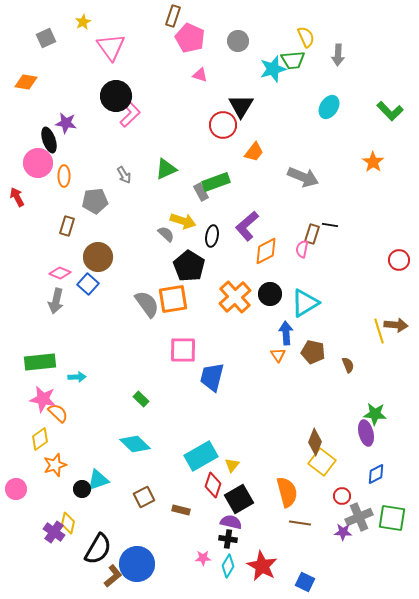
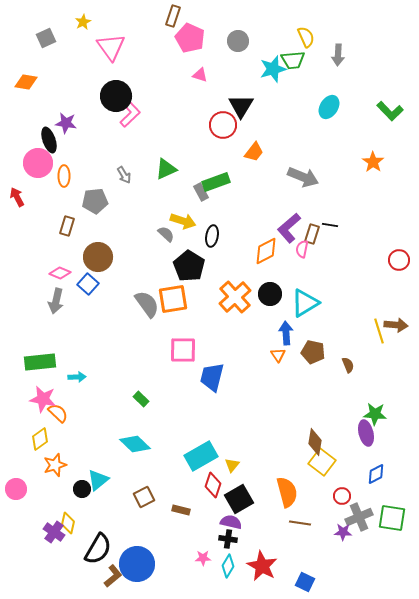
purple L-shape at (247, 226): moved 42 px right, 2 px down
brown diamond at (315, 442): rotated 12 degrees counterclockwise
cyan triangle at (98, 480): rotated 20 degrees counterclockwise
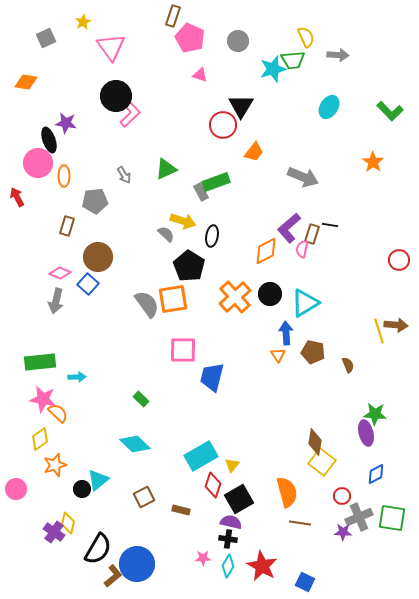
gray arrow at (338, 55): rotated 90 degrees counterclockwise
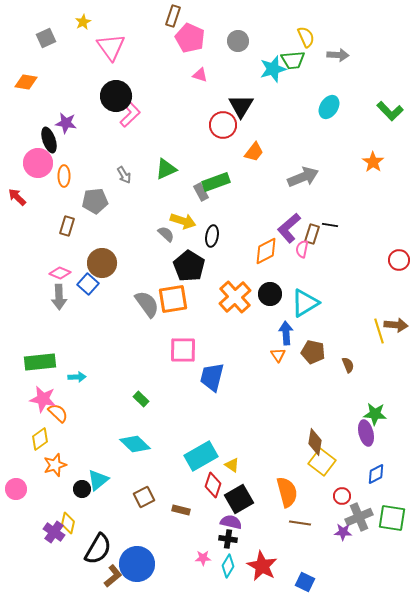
gray arrow at (303, 177): rotated 44 degrees counterclockwise
red arrow at (17, 197): rotated 18 degrees counterclockwise
brown circle at (98, 257): moved 4 px right, 6 px down
gray arrow at (56, 301): moved 3 px right, 4 px up; rotated 15 degrees counterclockwise
yellow triangle at (232, 465): rotated 35 degrees counterclockwise
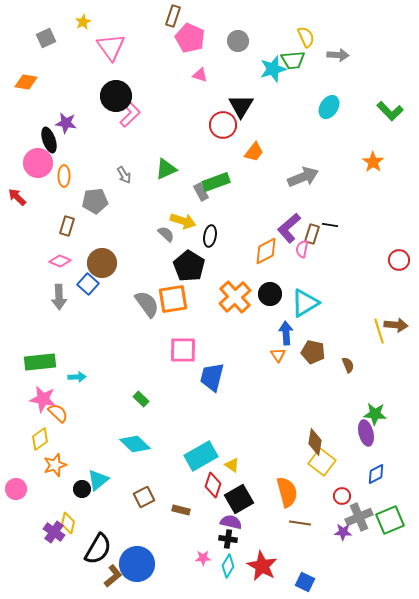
black ellipse at (212, 236): moved 2 px left
pink diamond at (60, 273): moved 12 px up
green square at (392, 518): moved 2 px left, 2 px down; rotated 32 degrees counterclockwise
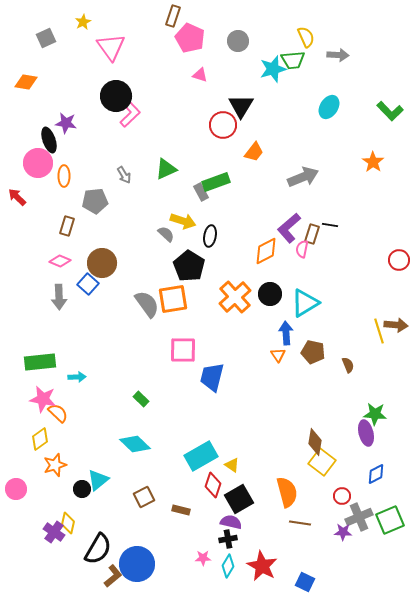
black cross at (228, 539): rotated 18 degrees counterclockwise
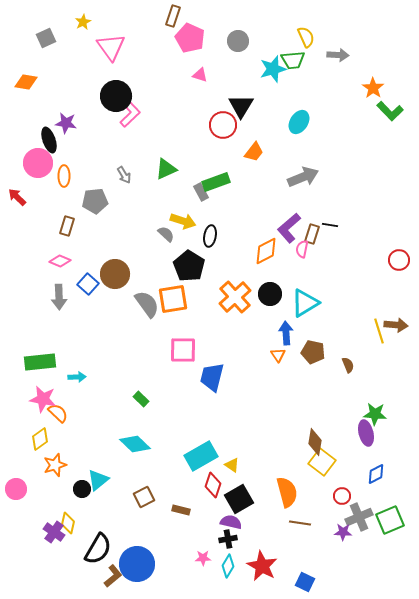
cyan ellipse at (329, 107): moved 30 px left, 15 px down
orange star at (373, 162): moved 74 px up
brown circle at (102, 263): moved 13 px right, 11 px down
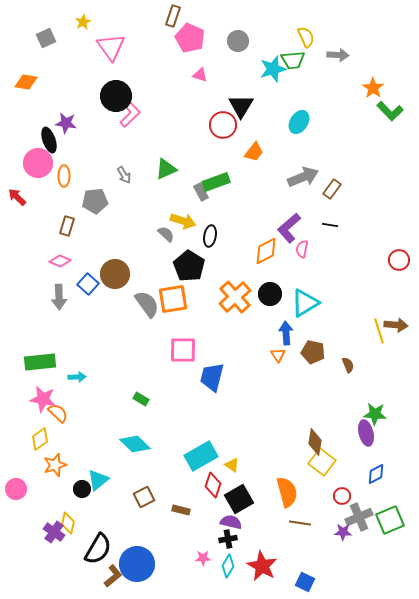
brown rectangle at (312, 234): moved 20 px right, 45 px up; rotated 18 degrees clockwise
green rectangle at (141, 399): rotated 14 degrees counterclockwise
